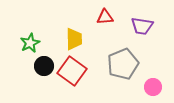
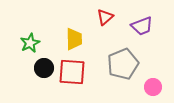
red triangle: rotated 36 degrees counterclockwise
purple trapezoid: rotated 30 degrees counterclockwise
black circle: moved 2 px down
red square: moved 1 px down; rotated 32 degrees counterclockwise
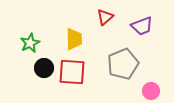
pink circle: moved 2 px left, 4 px down
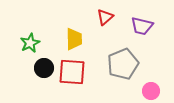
purple trapezoid: rotated 35 degrees clockwise
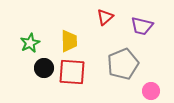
yellow trapezoid: moved 5 px left, 2 px down
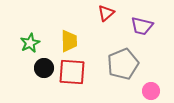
red triangle: moved 1 px right, 4 px up
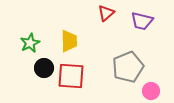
purple trapezoid: moved 5 px up
gray pentagon: moved 5 px right, 3 px down
red square: moved 1 px left, 4 px down
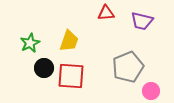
red triangle: rotated 36 degrees clockwise
yellow trapezoid: rotated 20 degrees clockwise
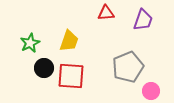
purple trapezoid: moved 1 px right, 1 px up; rotated 85 degrees counterclockwise
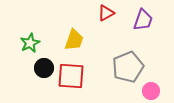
red triangle: rotated 24 degrees counterclockwise
yellow trapezoid: moved 5 px right, 1 px up
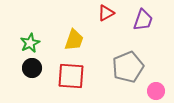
black circle: moved 12 px left
pink circle: moved 5 px right
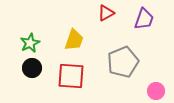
purple trapezoid: moved 1 px right, 1 px up
gray pentagon: moved 5 px left, 5 px up
